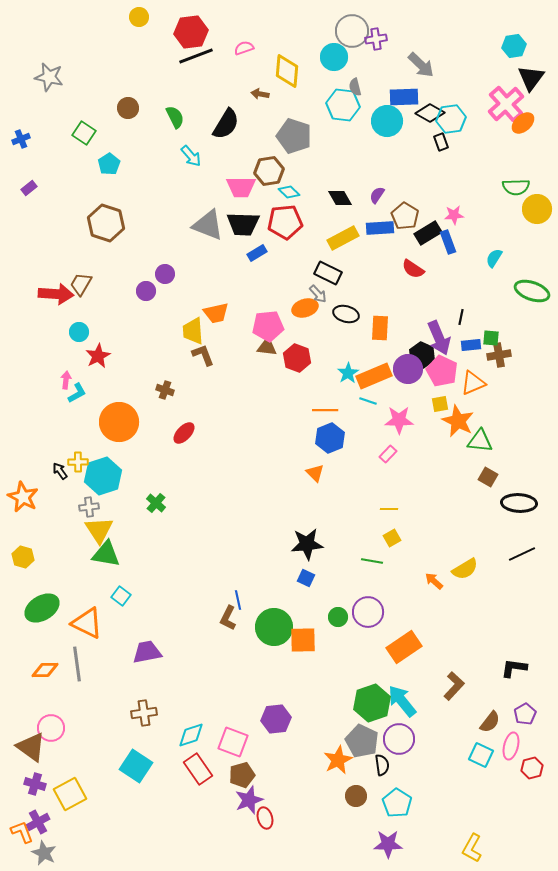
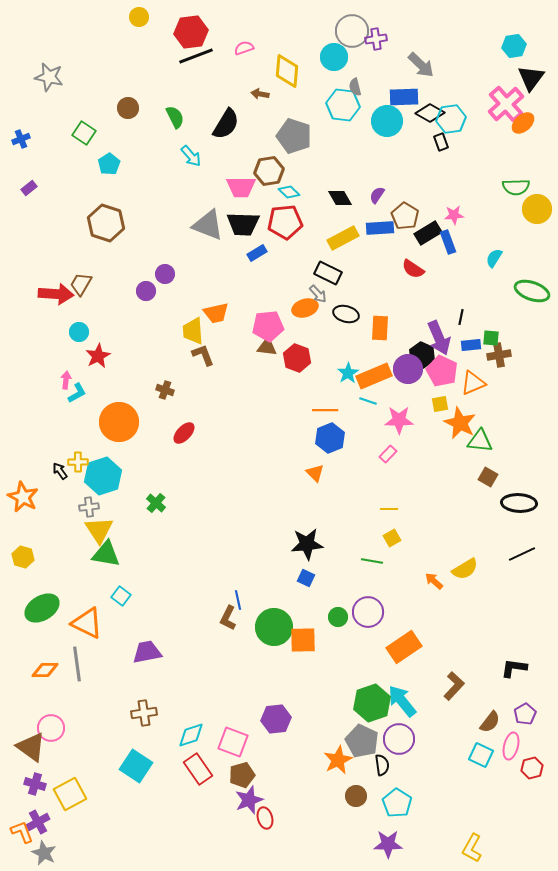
orange star at (458, 421): moved 2 px right, 2 px down
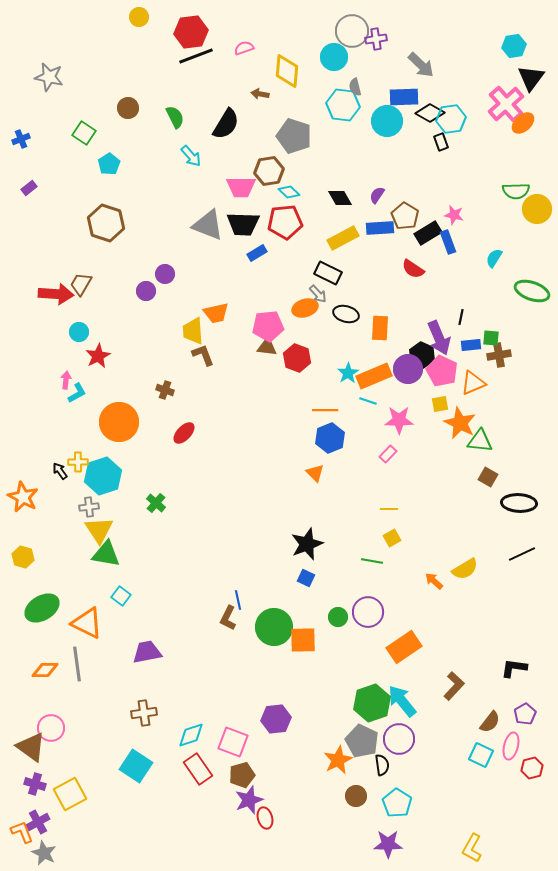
green semicircle at (516, 187): moved 4 px down
pink star at (454, 215): rotated 18 degrees clockwise
black star at (307, 544): rotated 16 degrees counterclockwise
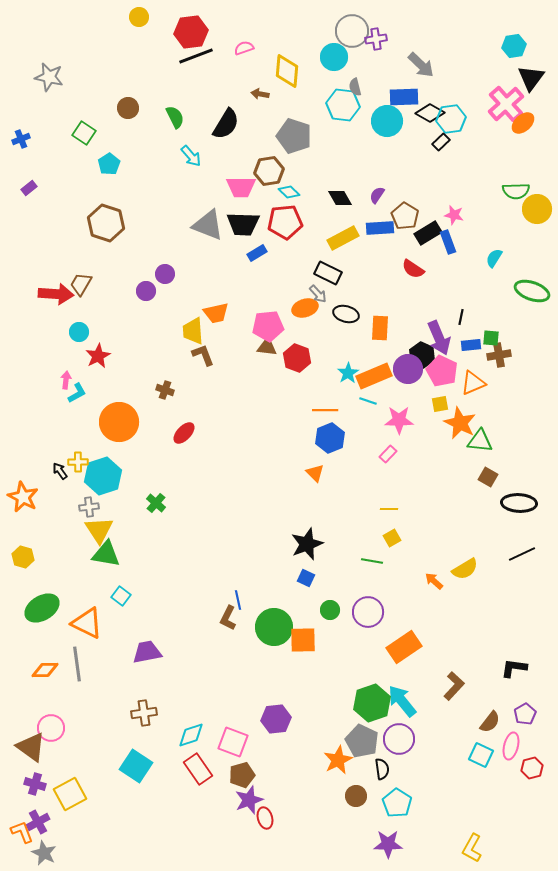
black rectangle at (441, 142): rotated 66 degrees clockwise
green circle at (338, 617): moved 8 px left, 7 px up
black semicircle at (382, 765): moved 4 px down
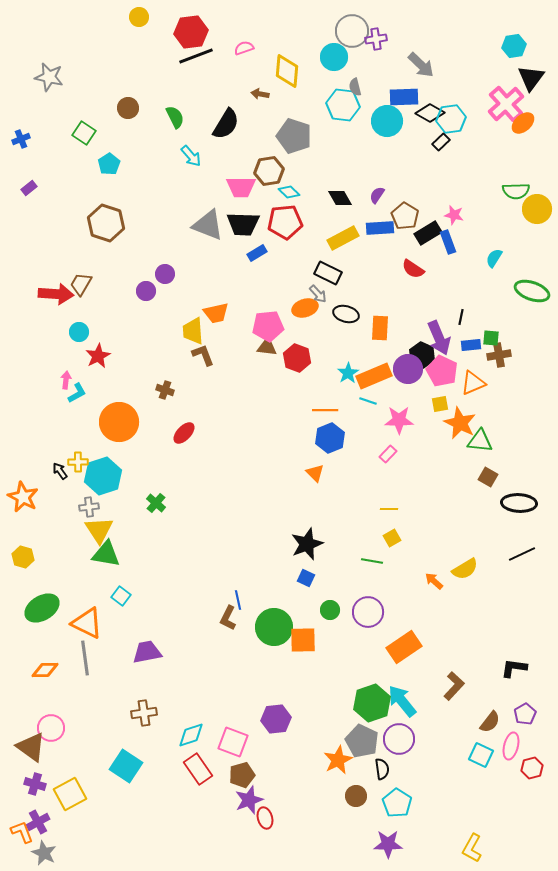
gray line at (77, 664): moved 8 px right, 6 px up
cyan square at (136, 766): moved 10 px left
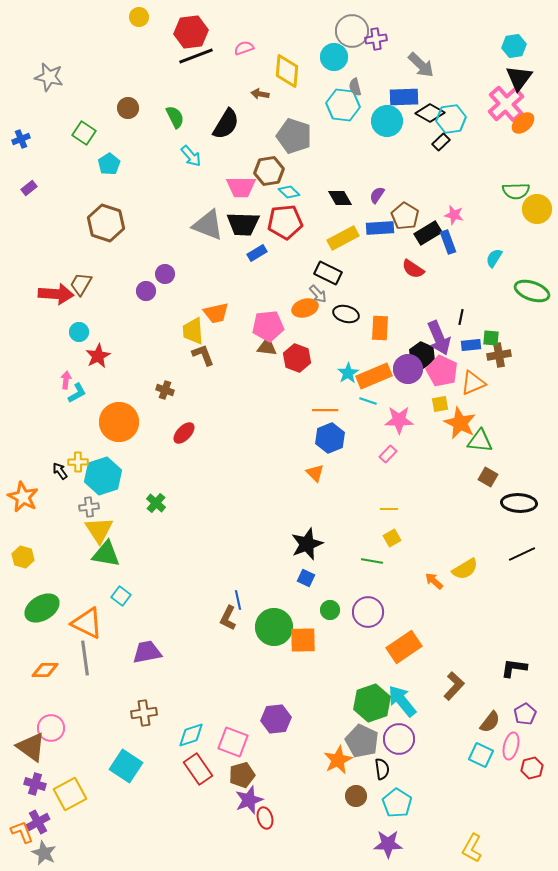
black triangle at (531, 78): moved 12 px left
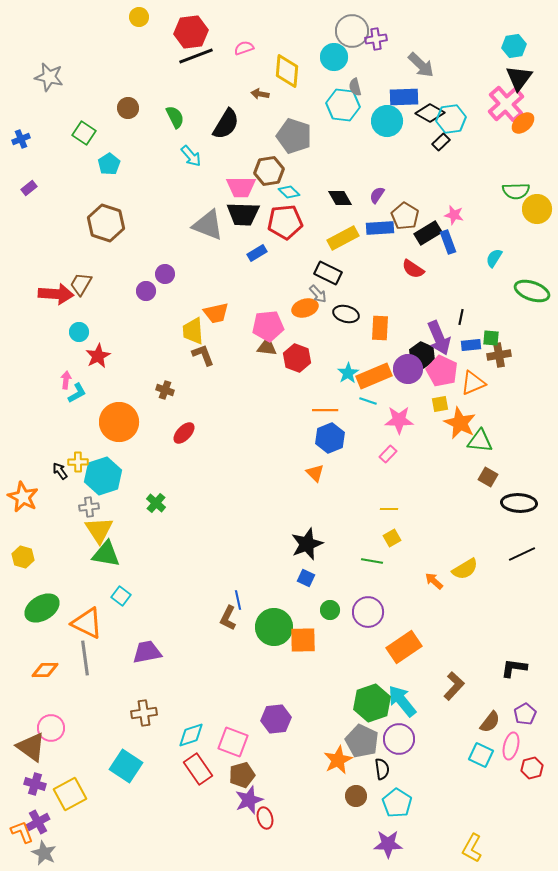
black trapezoid at (243, 224): moved 10 px up
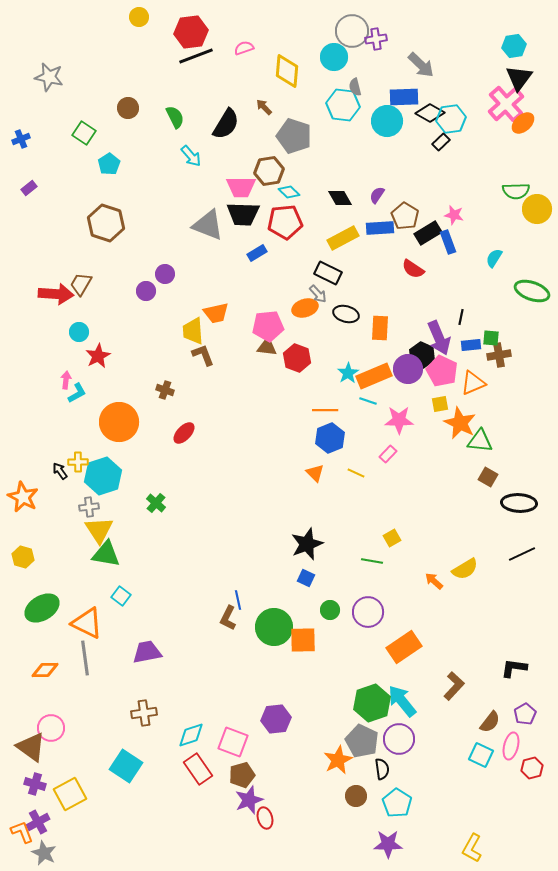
brown arrow at (260, 94): moved 4 px right, 13 px down; rotated 36 degrees clockwise
yellow line at (389, 509): moved 33 px left, 36 px up; rotated 24 degrees clockwise
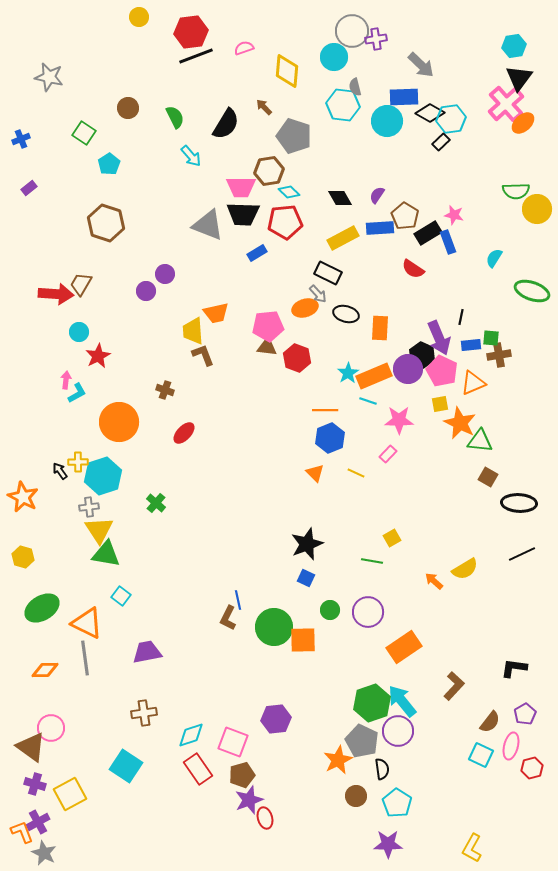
purple circle at (399, 739): moved 1 px left, 8 px up
